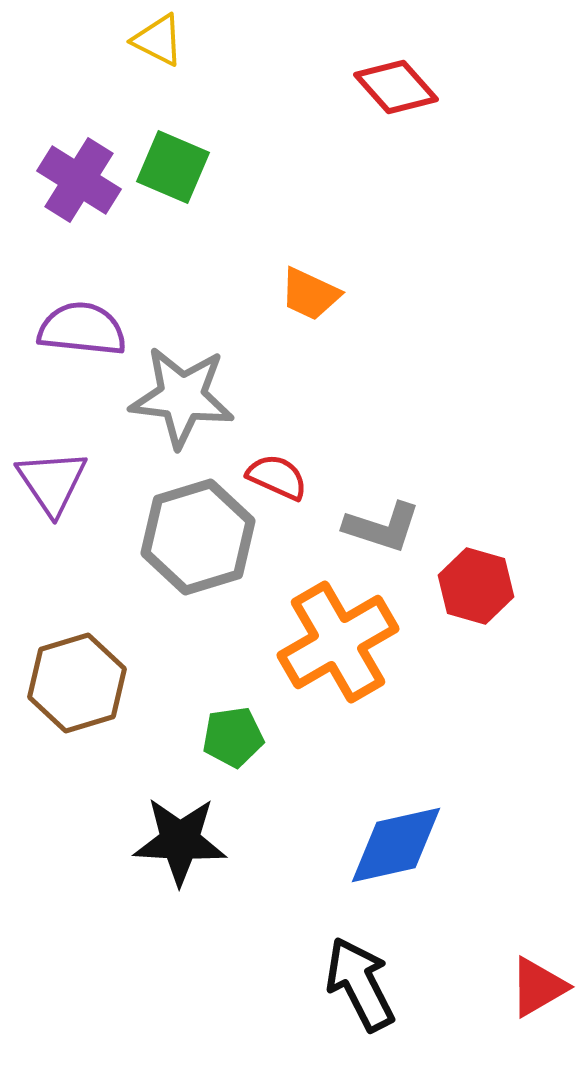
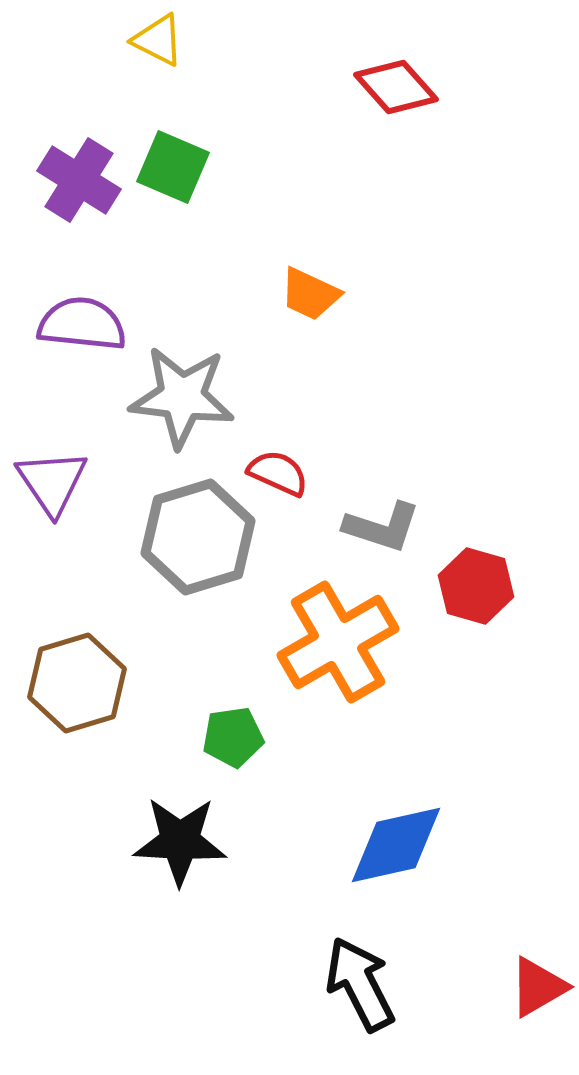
purple semicircle: moved 5 px up
red semicircle: moved 1 px right, 4 px up
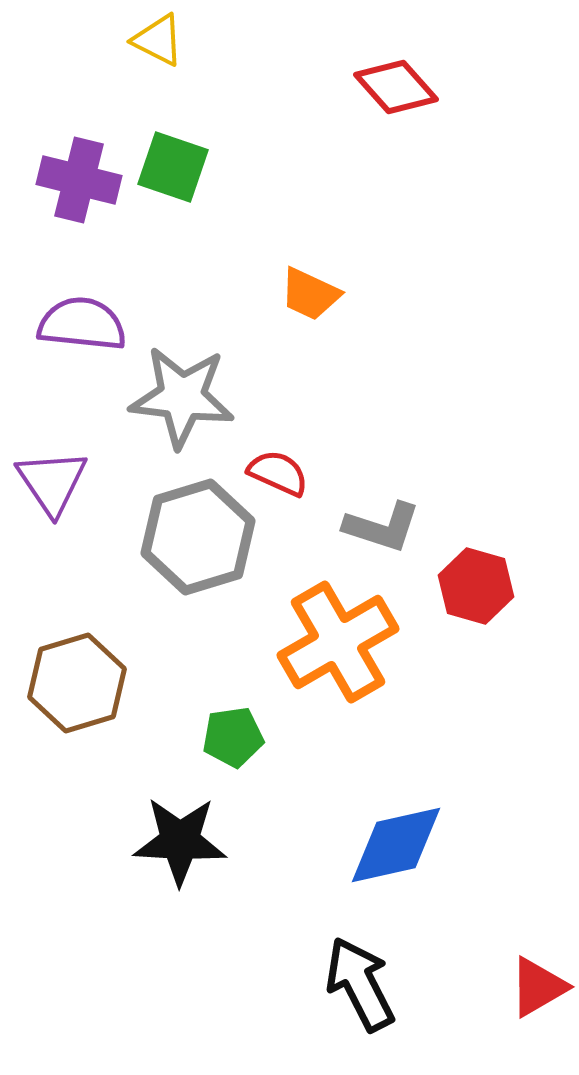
green square: rotated 4 degrees counterclockwise
purple cross: rotated 18 degrees counterclockwise
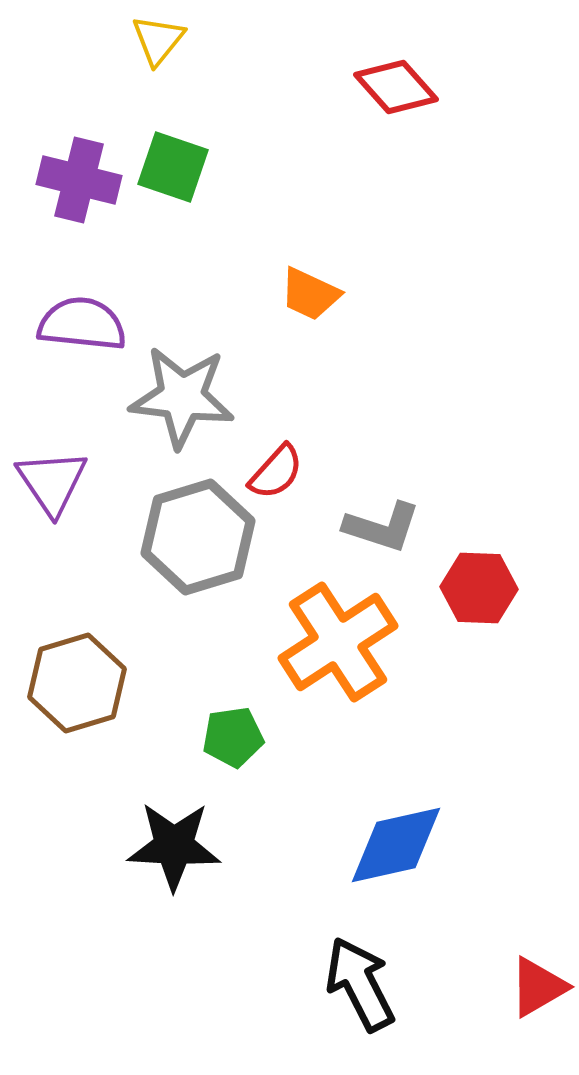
yellow triangle: rotated 42 degrees clockwise
red semicircle: moved 2 px left, 1 px up; rotated 108 degrees clockwise
red hexagon: moved 3 px right, 2 px down; rotated 14 degrees counterclockwise
orange cross: rotated 3 degrees counterclockwise
black star: moved 6 px left, 5 px down
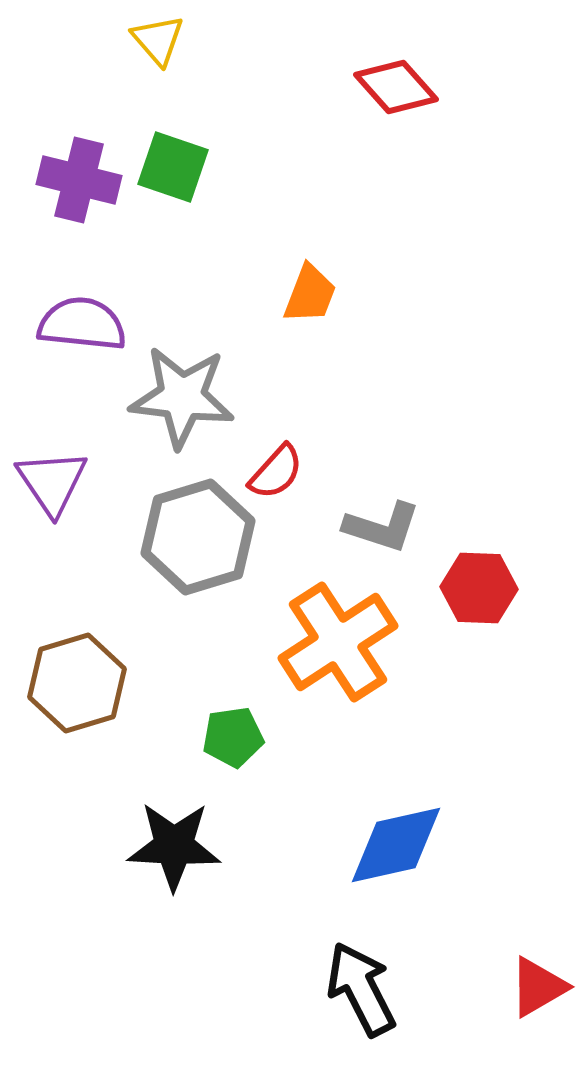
yellow triangle: rotated 20 degrees counterclockwise
orange trapezoid: rotated 94 degrees counterclockwise
black arrow: moved 1 px right, 5 px down
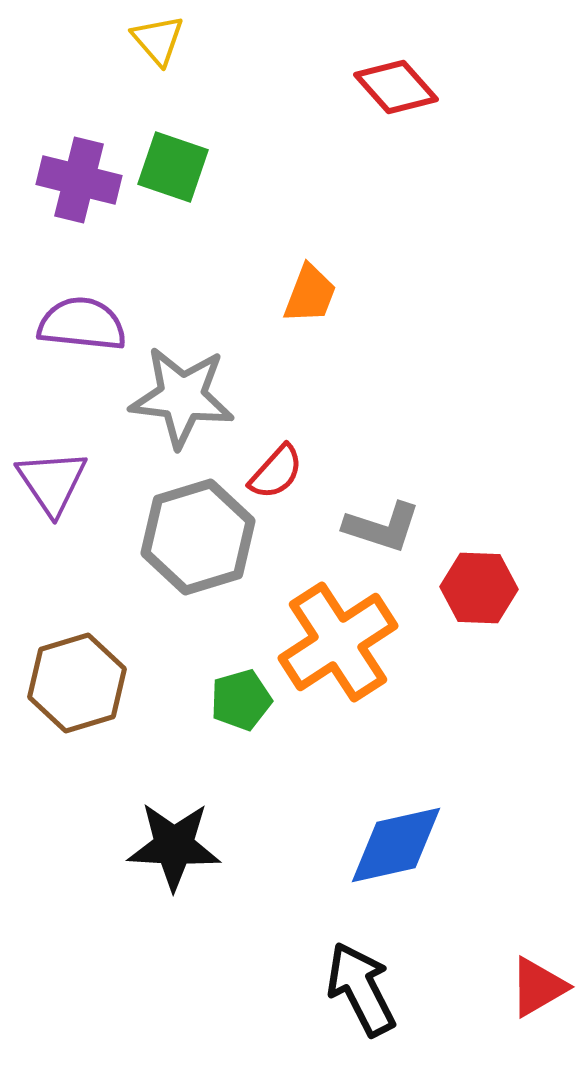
green pentagon: moved 8 px right, 37 px up; rotated 8 degrees counterclockwise
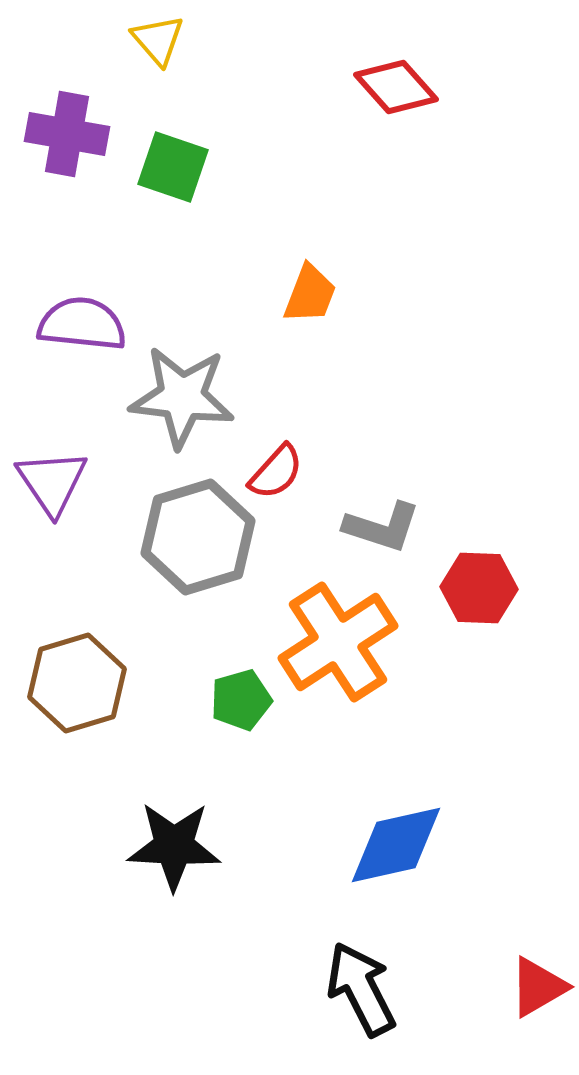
purple cross: moved 12 px left, 46 px up; rotated 4 degrees counterclockwise
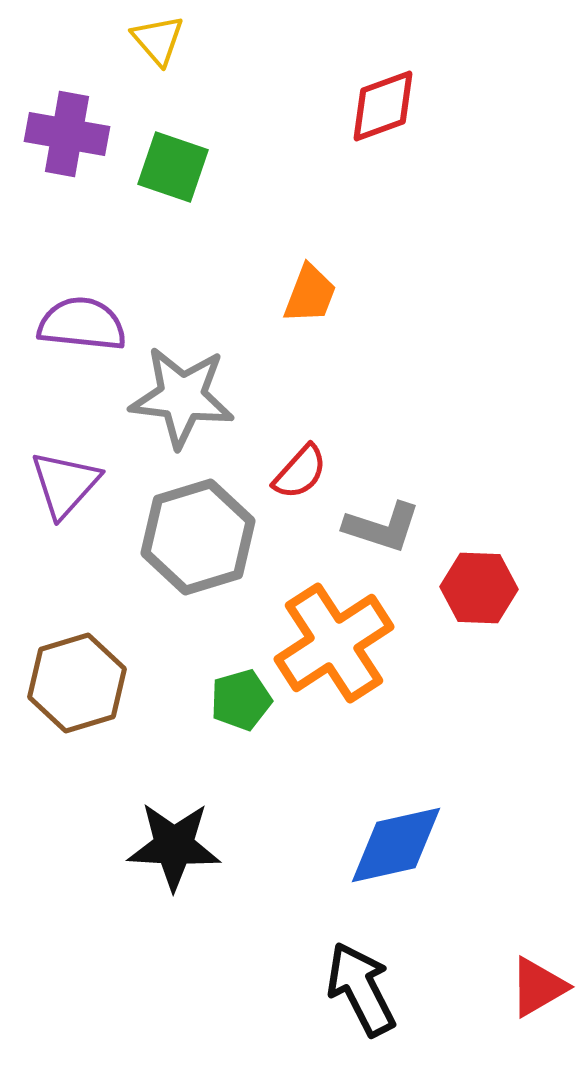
red diamond: moved 13 px left, 19 px down; rotated 68 degrees counterclockwise
red semicircle: moved 24 px right
purple triangle: moved 13 px right, 2 px down; rotated 16 degrees clockwise
orange cross: moved 4 px left, 1 px down
